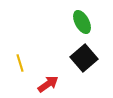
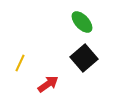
green ellipse: rotated 15 degrees counterclockwise
yellow line: rotated 42 degrees clockwise
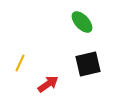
black square: moved 4 px right, 6 px down; rotated 28 degrees clockwise
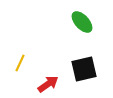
black square: moved 4 px left, 5 px down
